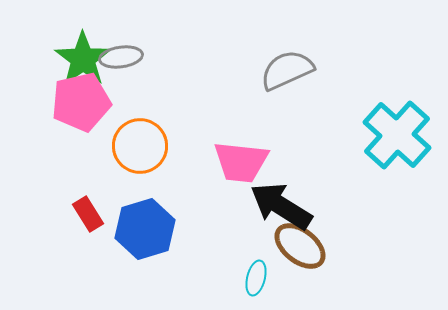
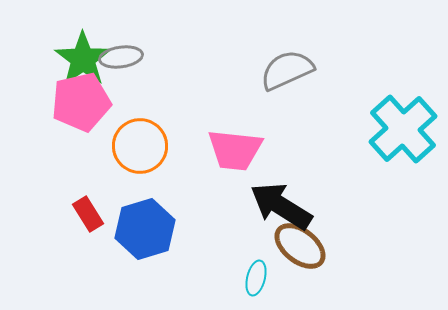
cyan cross: moved 6 px right, 6 px up; rotated 6 degrees clockwise
pink trapezoid: moved 6 px left, 12 px up
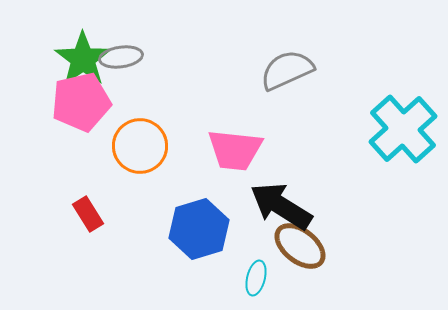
blue hexagon: moved 54 px right
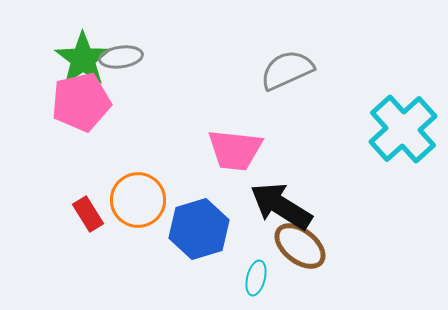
orange circle: moved 2 px left, 54 px down
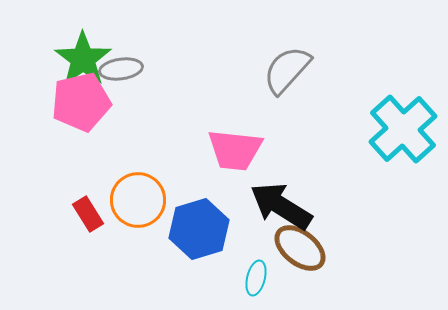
gray ellipse: moved 12 px down
gray semicircle: rotated 24 degrees counterclockwise
brown ellipse: moved 2 px down
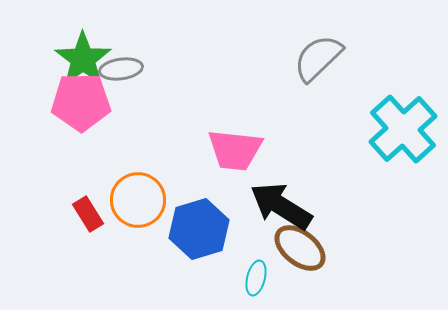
gray semicircle: moved 31 px right, 12 px up; rotated 4 degrees clockwise
pink pentagon: rotated 12 degrees clockwise
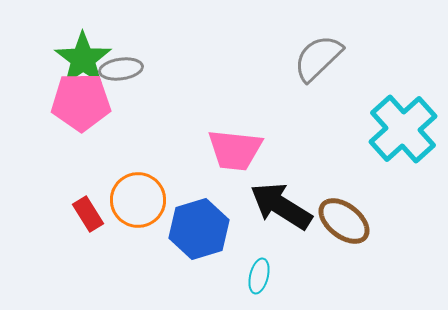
brown ellipse: moved 44 px right, 27 px up
cyan ellipse: moved 3 px right, 2 px up
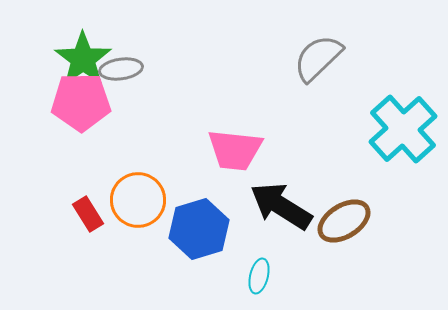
brown ellipse: rotated 70 degrees counterclockwise
